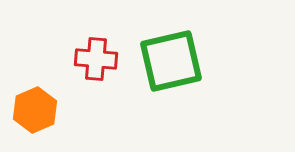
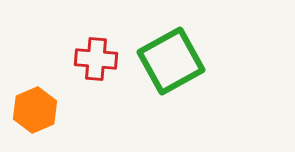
green square: rotated 16 degrees counterclockwise
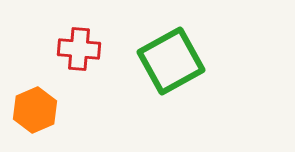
red cross: moved 17 px left, 10 px up
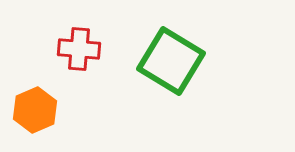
green square: rotated 30 degrees counterclockwise
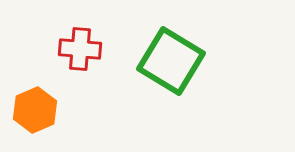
red cross: moved 1 px right
